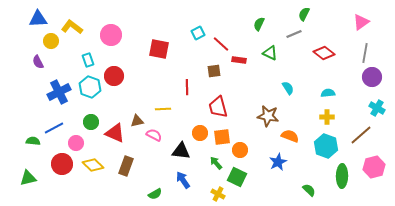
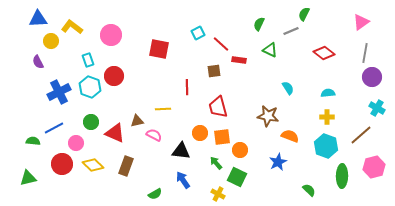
gray line at (294, 34): moved 3 px left, 3 px up
green triangle at (270, 53): moved 3 px up
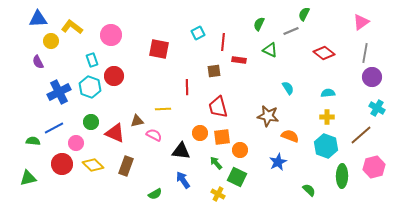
red line at (221, 44): moved 2 px right, 2 px up; rotated 54 degrees clockwise
cyan rectangle at (88, 60): moved 4 px right
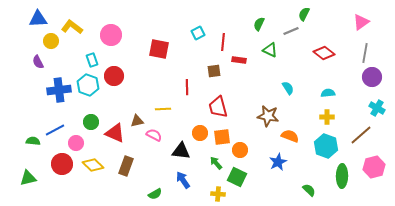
cyan hexagon at (90, 87): moved 2 px left, 2 px up
blue cross at (59, 92): moved 2 px up; rotated 20 degrees clockwise
blue line at (54, 128): moved 1 px right, 2 px down
yellow cross at (218, 194): rotated 24 degrees counterclockwise
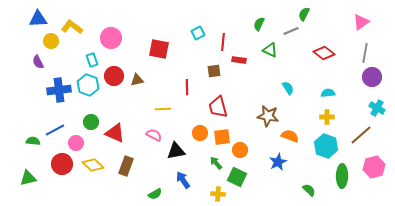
pink circle at (111, 35): moved 3 px down
brown triangle at (137, 121): moved 41 px up
black triangle at (181, 151): moved 5 px left; rotated 18 degrees counterclockwise
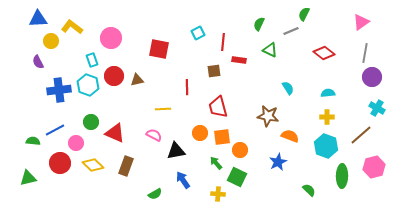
red circle at (62, 164): moved 2 px left, 1 px up
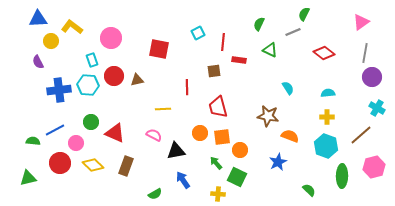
gray line at (291, 31): moved 2 px right, 1 px down
cyan hexagon at (88, 85): rotated 15 degrees counterclockwise
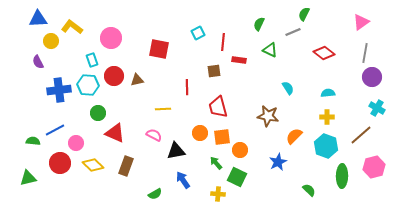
green circle at (91, 122): moved 7 px right, 9 px up
orange semicircle at (290, 136): moved 4 px right; rotated 66 degrees counterclockwise
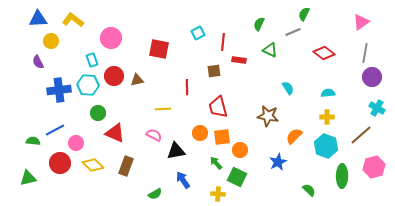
yellow L-shape at (72, 27): moved 1 px right, 7 px up
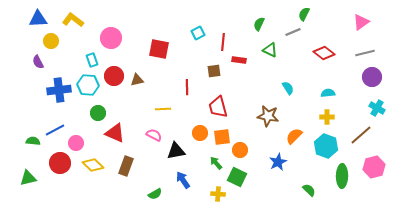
gray line at (365, 53): rotated 66 degrees clockwise
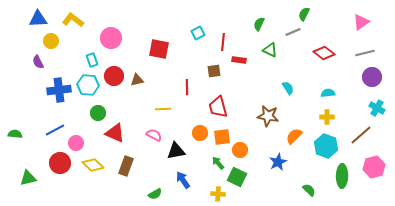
green semicircle at (33, 141): moved 18 px left, 7 px up
green arrow at (216, 163): moved 2 px right
